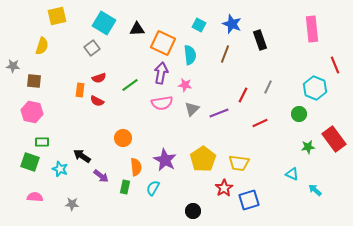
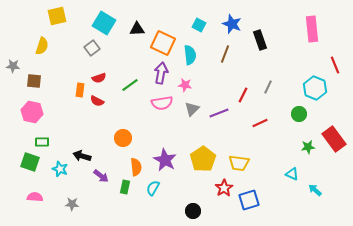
black arrow at (82, 156): rotated 18 degrees counterclockwise
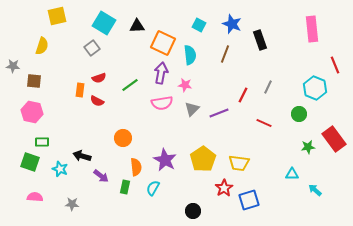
black triangle at (137, 29): moved 3 px up
red line at (260, 123): moved 4 px right; rotated 49 degrees clockwise
cyan triangle at (292, 174): rotated 24 degrees counterclockwise
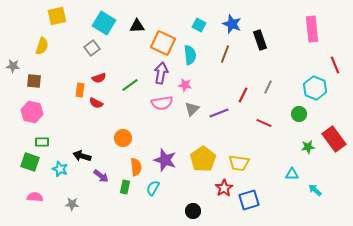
red semicircle at (97, 101): moved 1 px left, 2 px down
purple star at (165, 160): rotated 10 degrees counterclockwise
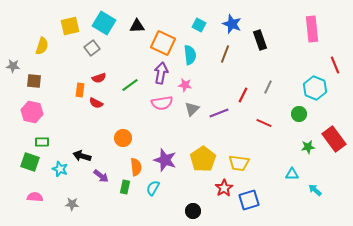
yellow square at (57, 16): moved 13 px right, 10 px down
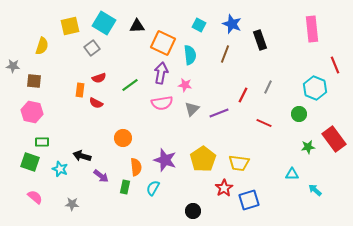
pink semicircle at (35, 197): rotated 35 degrees clockwise
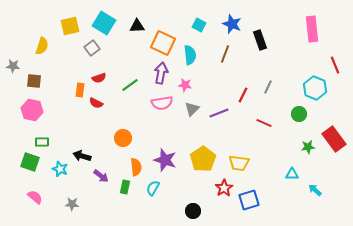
pink hexagon at (32, 112): moved 2 px up
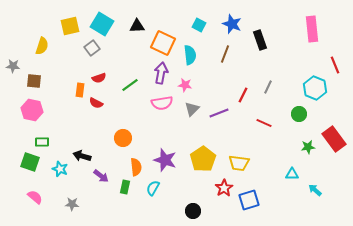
cyan square at (104, 23): moved 2 px left, 1 px down
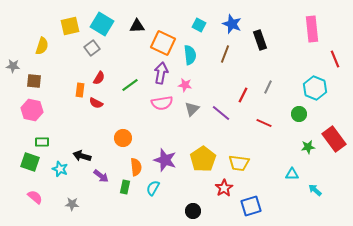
red line at (335, 65): moved 6 px up
red semicircle at (99, 78): rotated 40 degrees counterclockwise
purple line at (219, 113): moved 2 px right; rotated 60 degrees clockwise
blue square at (249, 200): moved 2 px right, 6 px down
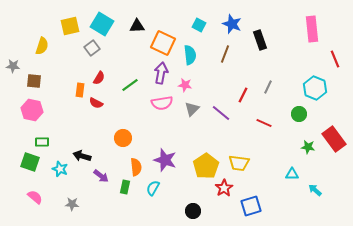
green star at (308, 147): rotated 16 degrees clockwise
yellow pentagon at (203, 159): moved 3 px right, 7 px down
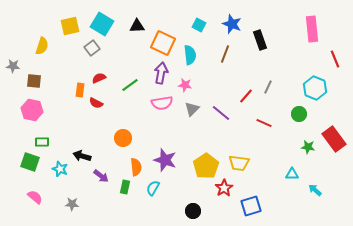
red semicircle at (99, 78): rotated 144 degrees counterclockwise
red line at (243, 95): moved 3 px right, 1 px down; rotated 14 degrees clockwise
